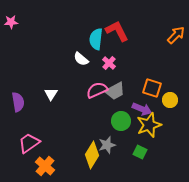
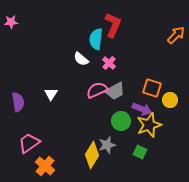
red L-shape: moved 4 px left, 6 px up; rotated 50 degrees clockwise
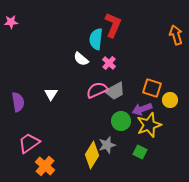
orange arrow: rotated 60 degrees counterclockwise
purple arrow: rotated 138 degrees clockwise
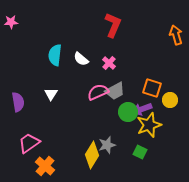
cyan semicircle: moved 41 px left, 16 px down
pink semicircle: moved 1 px right, 2 px down
green circle: moved 7 px right, 9 px up
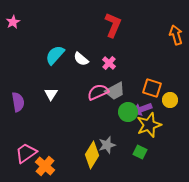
pink star: moved 2 px right; rotated 24 degrees counterclockwise
cyan semicircle: rotated 35 degrees clockwise
pink trapezoid: moved 3 px left, 10 px down
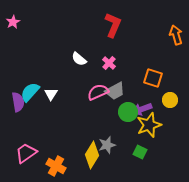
cyan semicircle: moved 25 px left, 37 px down
white semicircle: moved 2 px left
orange square: moved 1 px right, 10 px up
orange cross: moved 11 px right; rotated 12 degrees counterclockwise
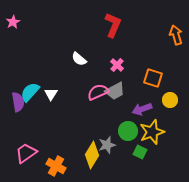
pink cross: moved 8 px right, 2 px down
green circle: moved 19 px down
yellow star: moved 3 px right, 7 px down
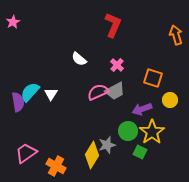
yellow star: rotated 15 degrees counterclockwise
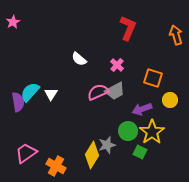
red L-shape: moved 15 px right, 3 px down
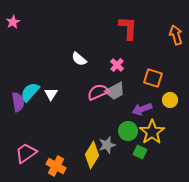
red L-shape: rotated 20 degrees counterclockwise
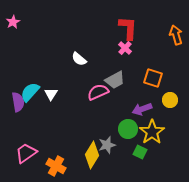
pink cross: moved 8 px right, 17 px up
gray trapezoid: moved 11 px up
green circle: moved 2 px up
